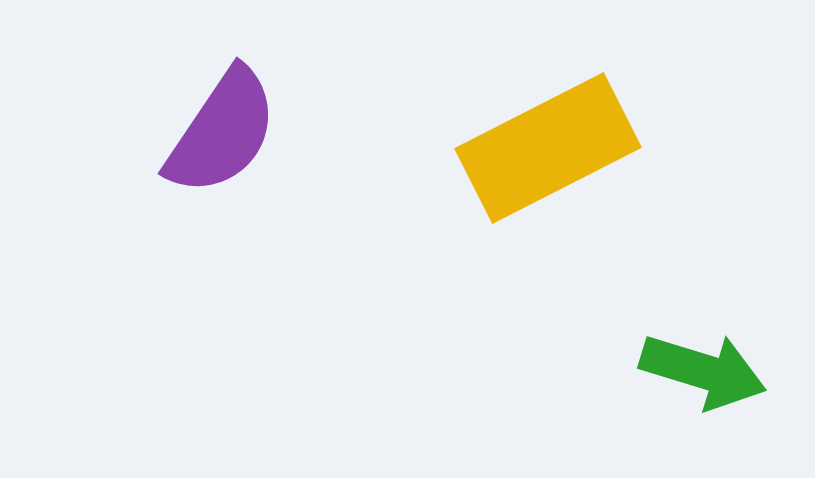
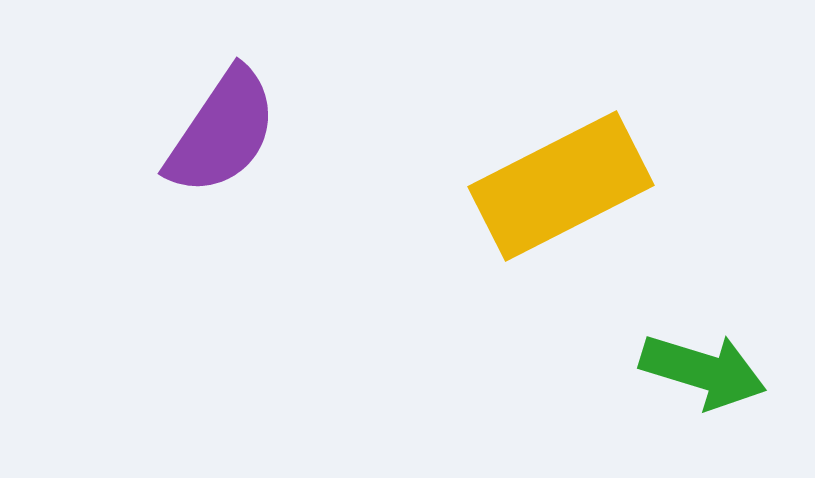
yellow rectangle: moved 13 px right, 38 px down
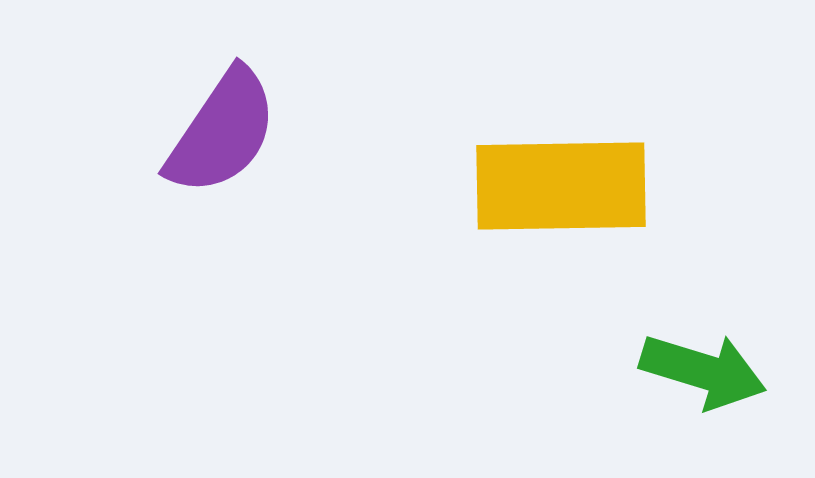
yellow rectangle: rotated 26 degrees clockwise
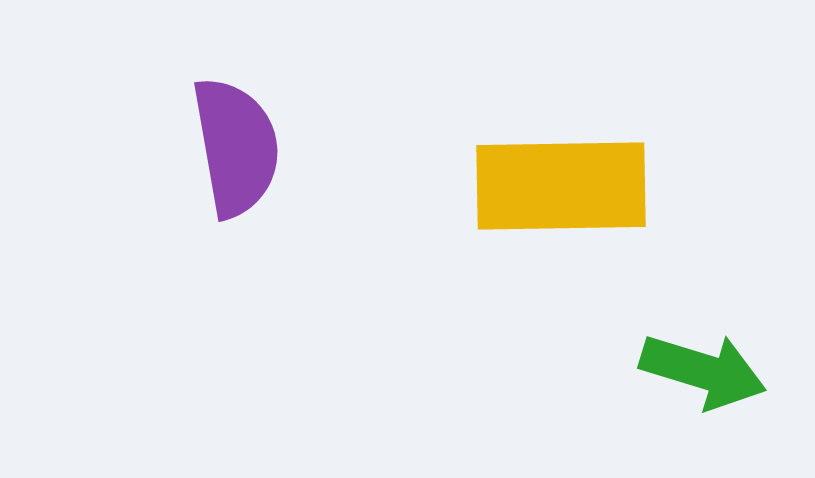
purple semicircle: moved 14 px right, 15 px down; rotated 44 degrees counterclockwise
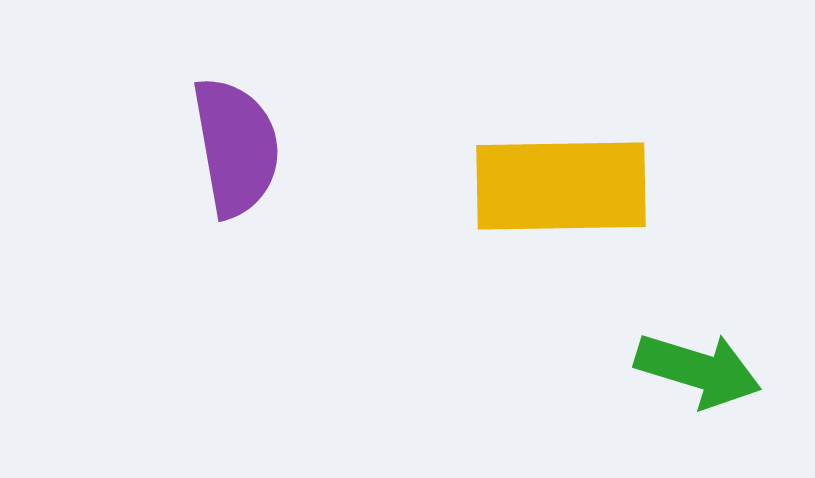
green arrow: moved 5 px left, 1 px up
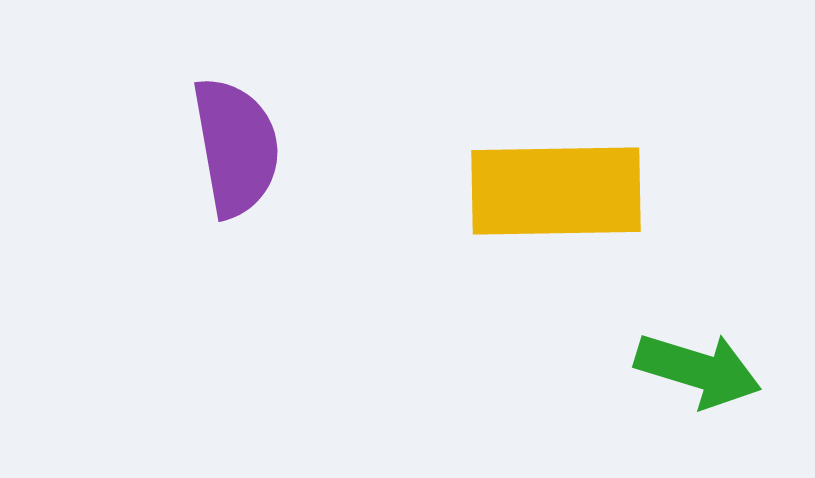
yellow rectangle: moved 5 px left, 5 px down
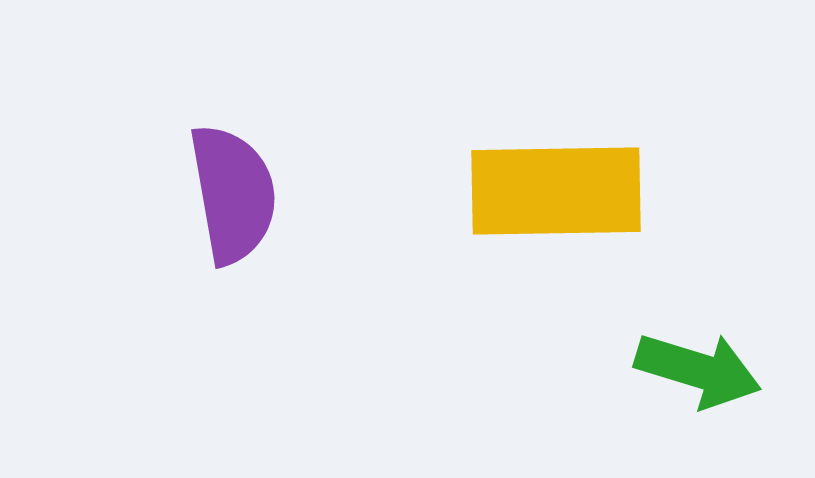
purple semicircle: moved 3 px left, 47 px down
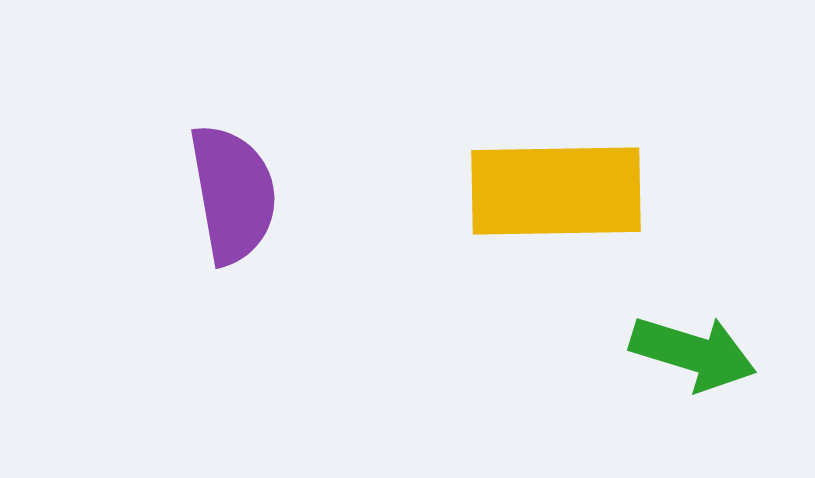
green arrow: moved 5 px left, 17 px up
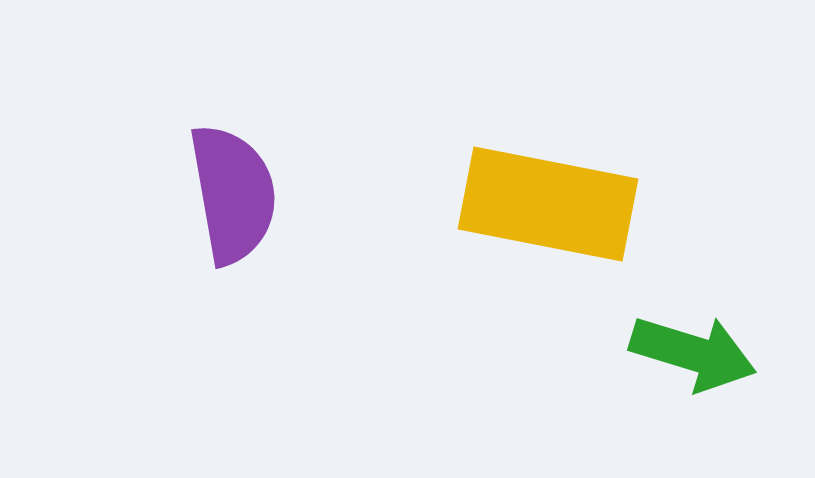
yellow rectangle: moved 8 px left, 13 px down; rotated 12 degrees clockwise
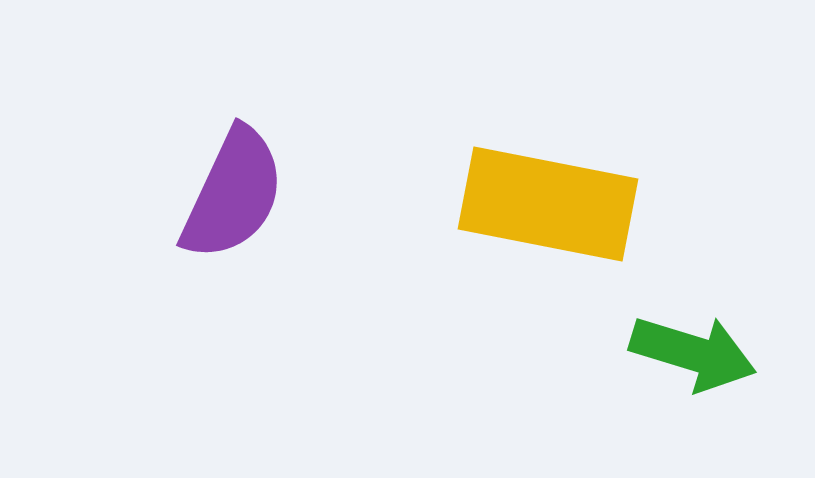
purple semicircle: rotated 35 degrees clockwise
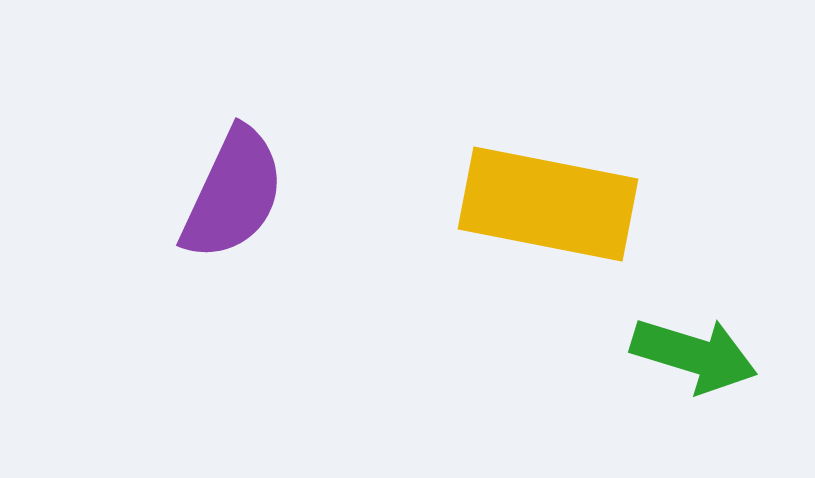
green arrow: moved 1 px right, 2 px down
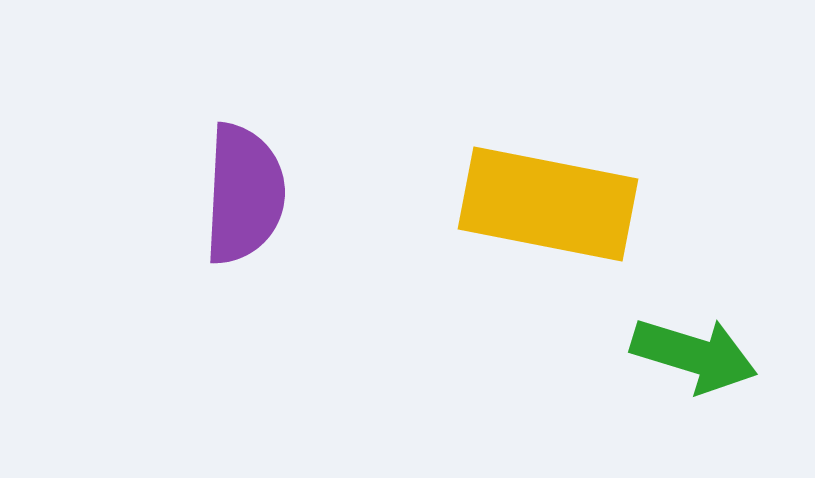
purple semicircle: moved 11 px right; rotated 22 degrees counterclockwise
